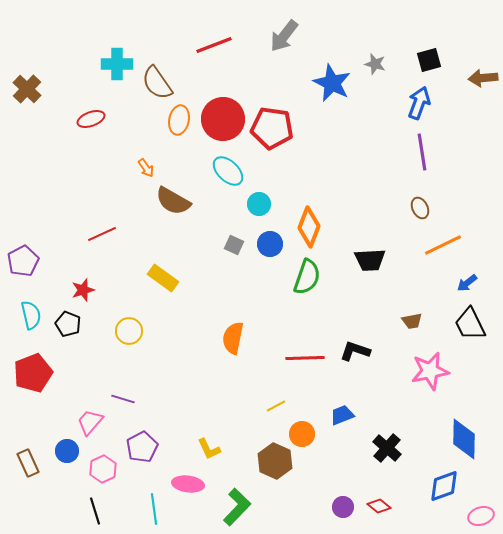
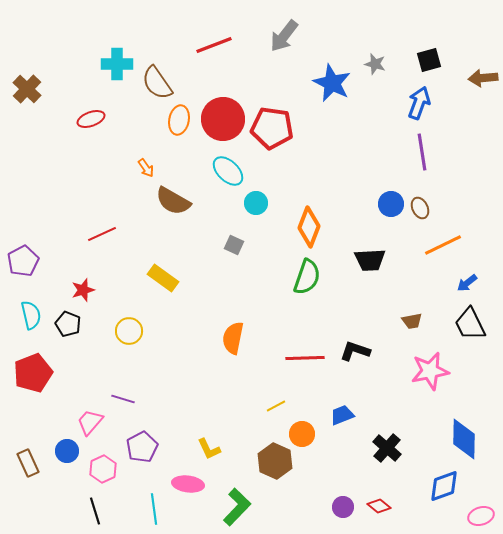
cyan circle at (259, 204): moved 3 px left, 1 px up
blue circle at (270, 244): moved 121 px right, 40 px up
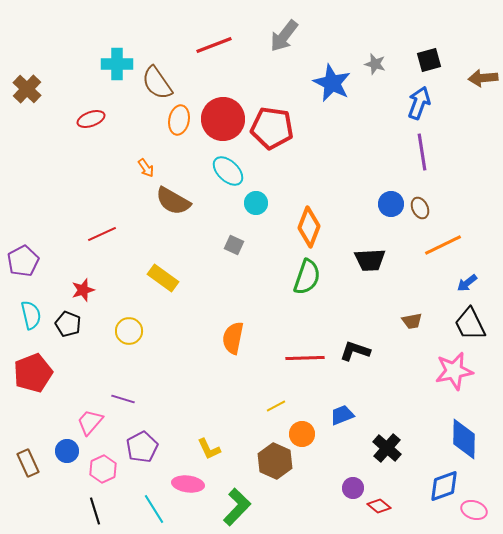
pink star at (430, 371): moved 24 px right
purple circle at (343, 507): moved 10 px right, 19 px up
cyan line at (154, 509): rotated 24 degrees counterclockwise
pink ellipse at (481, 516): moved 7 px left, 6 px up; rotated 35 degrees clockwise
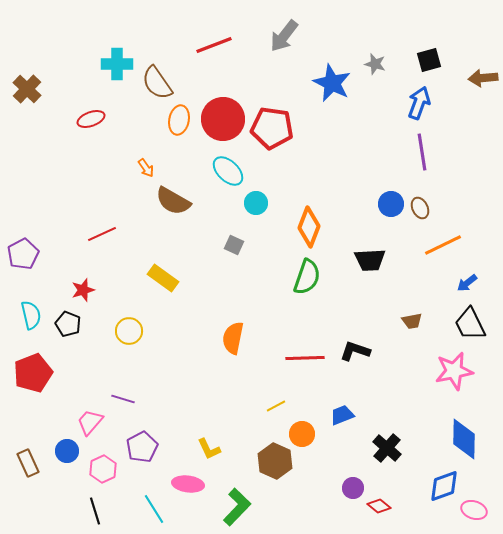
purple pentagon at (23, 261): moved 7 px up
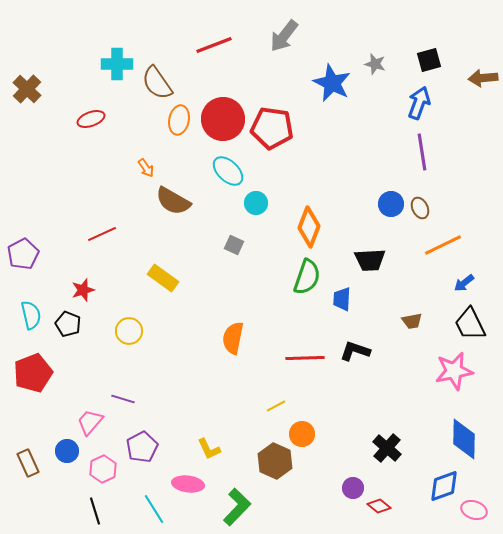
blue arrow at (467, 283): moved 3 px left
blue trapezoid at (342, 415): moved 116 px up; rotated 65 degrees counterclockwise
